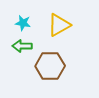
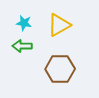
cyan star: moved 1 px right
brown hexagon: moved 10 px right, 3 px down
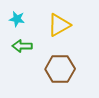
cyan star: moved 7 px left, 4 px up
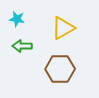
yellow triangle: moved 4 px right, 3 px down
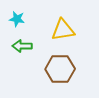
yellow triangle: moved 2 px down; rotated 20 degrees clockwise
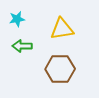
cyan star: rotated 21 degrees counterclockwise
yellow triangle: moved 1 px left, 1 px up
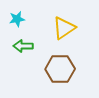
yellow triangle: moved 2 px right, 1 px up; rotated 25 degrees counterclockwise
green arrow: moved 1 px right
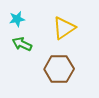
green arrow: moved 1 px left, 2 px up; rotated 24 degrees clockwise
brown hexagon: moved 1 px left
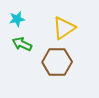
brown hexagon: moved 2 px left, 7 px up
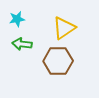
green arrow: rotated 18 degrees counterclockwise
brown hexagon: moved 1 px right, 1 px up
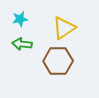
cyan star: moved 3 px right
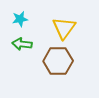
yellow triangle: rotated 20 degrees counterclockwise
